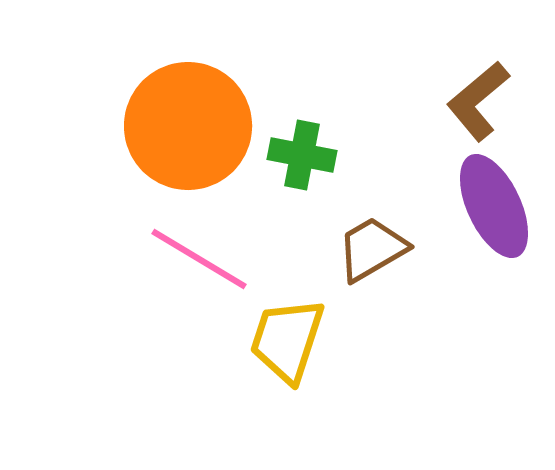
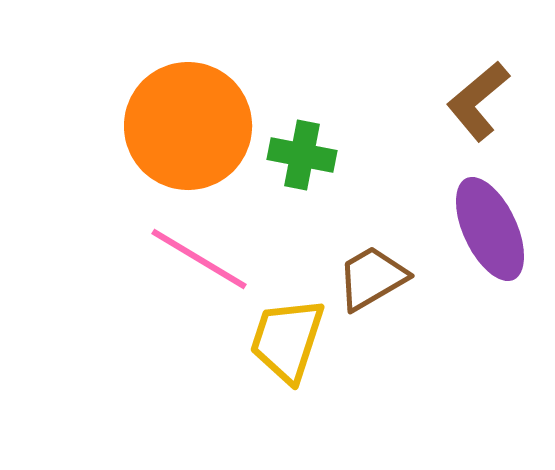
purple ellipse: moved 4 px left, 23 px down
brown trapezoid: moved 29 px down
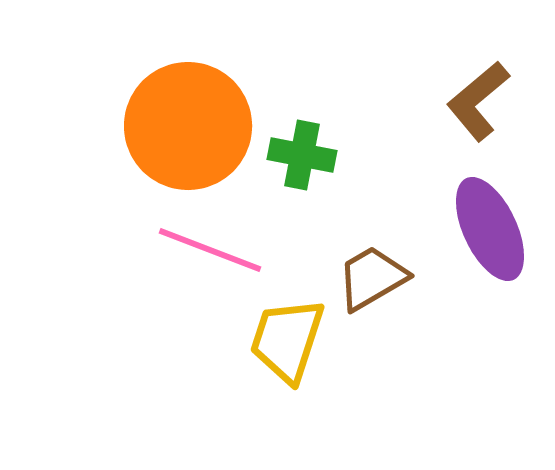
pink line: moved 11 px right, 9 px up; rotated 10 degrees counterclockwise
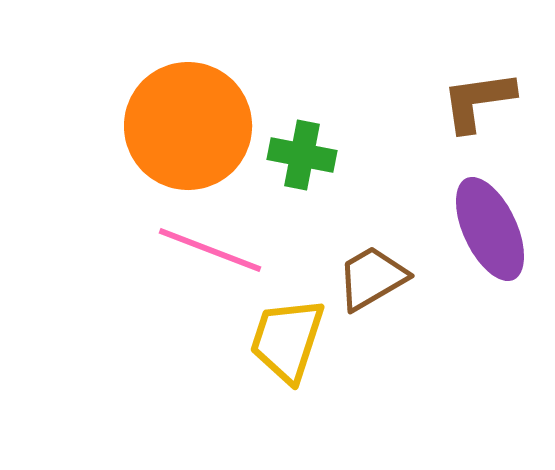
brown L-shape: rotated 32 degrees clockwise
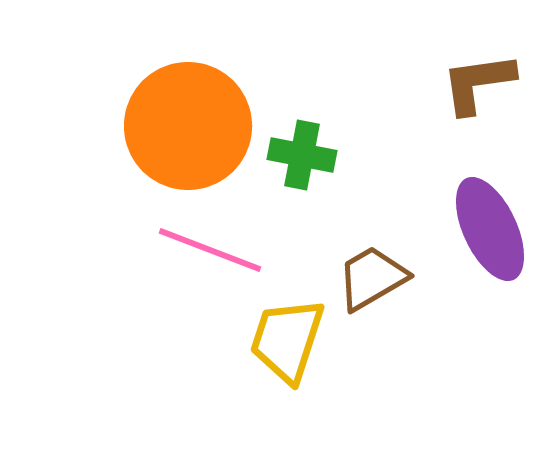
brown L-shape: moved 18 px up
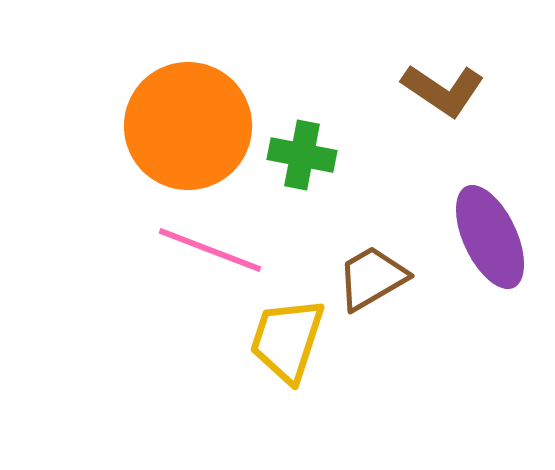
brown L-shape: moved 35 px left, 7 px down; rotated 138 degrees counterclockwise
purple ellipse: moved 8 px down
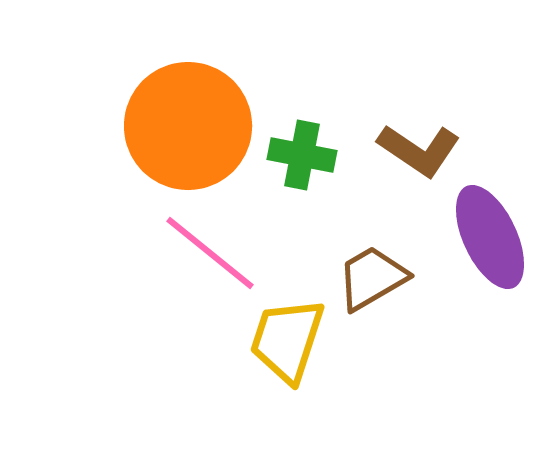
brown L-shape: moved 24 px left, 60 px down
pink line: moved 3 px down; rotated 18 degrees clockwise
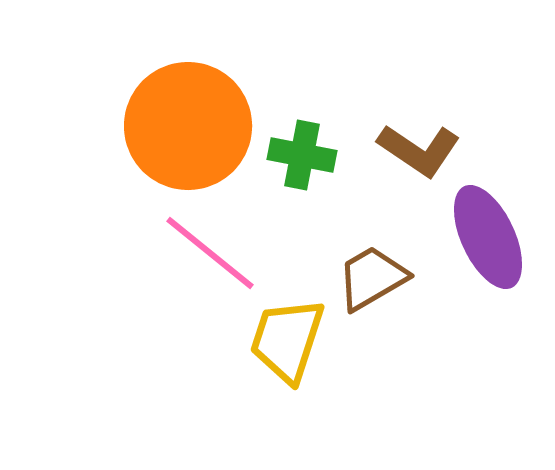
purple ellipse: moved 2 px left
